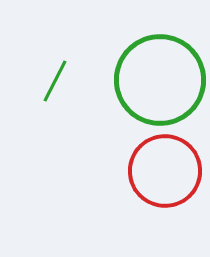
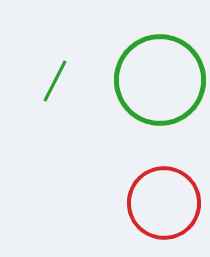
red circle: moved 1 px left, 32 px down
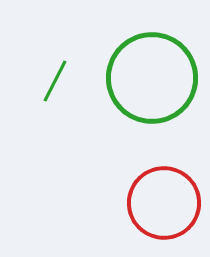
green circle: moved 8 px left, 2 px up
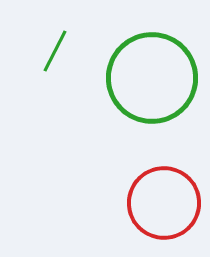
green line: moved 30 px up
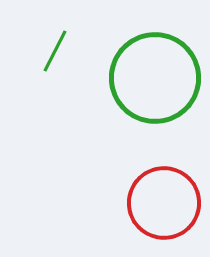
green circle: moved 3 px right
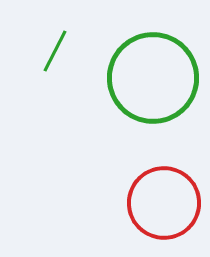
green circle: moved 2 px left
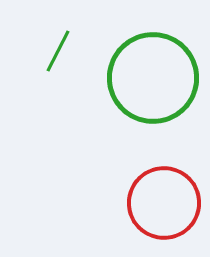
green line: moved 3 px right
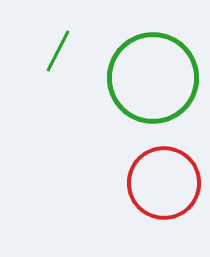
red circle: moved 20 px up
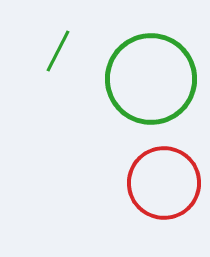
green circle: moved 2 px left, 1 px down
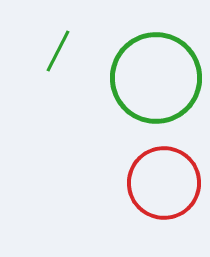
green circle: moved 5 px right, 1 px up
